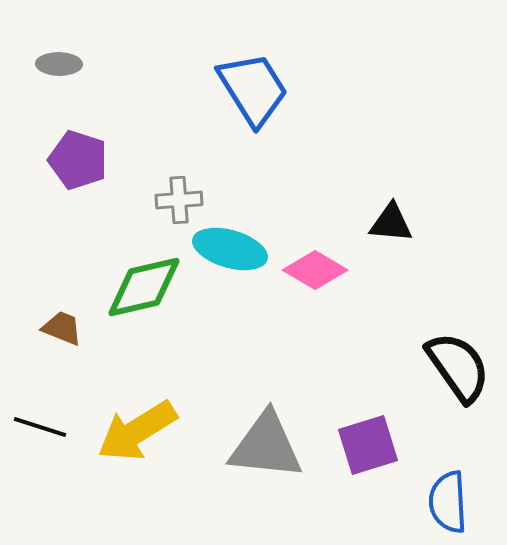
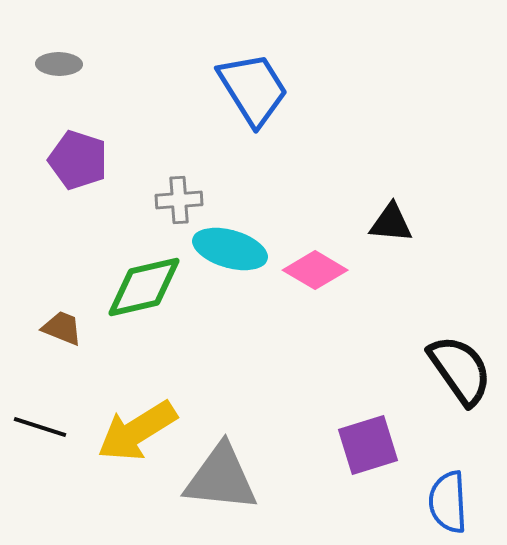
black semicircle: moved 2 px right, 3 px down
gray triangle: moved 45 px left, 32 px down
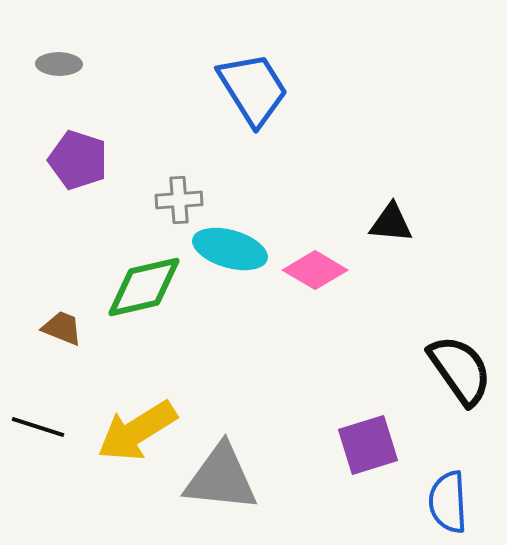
black line: moved 2 px left
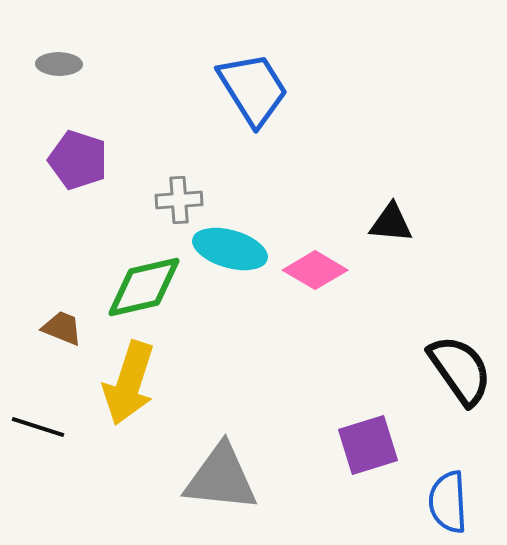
yellow arrow: moved 8 px left, 48 px up; rotated 40 degrees counterclockwise
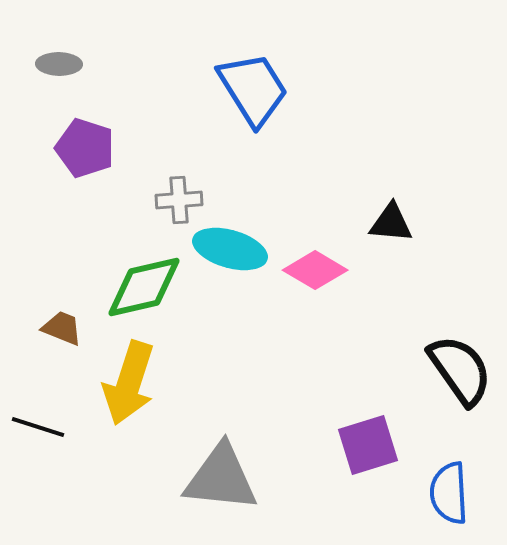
purple pentagon: moved 7 px right, 12 px up
blue semicircle: moved 1 px right, 9 px up
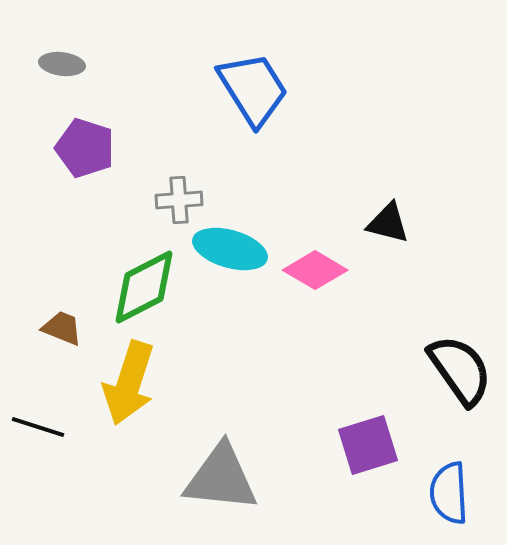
gray ellipse: moved 3 px right; rotated 6 degrees clockwise
black triangle: moved 3 px left; rotated 9 degrees clockwise
green diamond: rotated 14 degrees counterclockwise
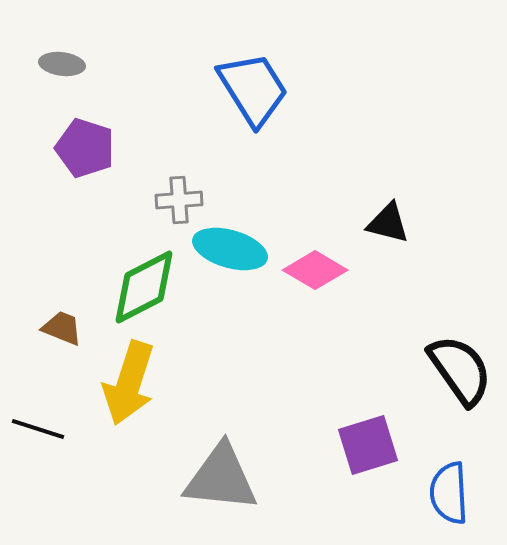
black line: moved 2 px down
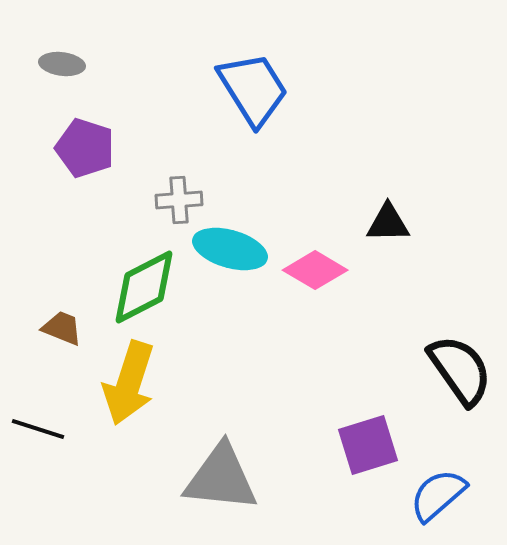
black triangle: rotated 15 degrees counterclockwise
blue semicircle: moved 11 px left, 2 px down; rotated 52 degrees clockwise
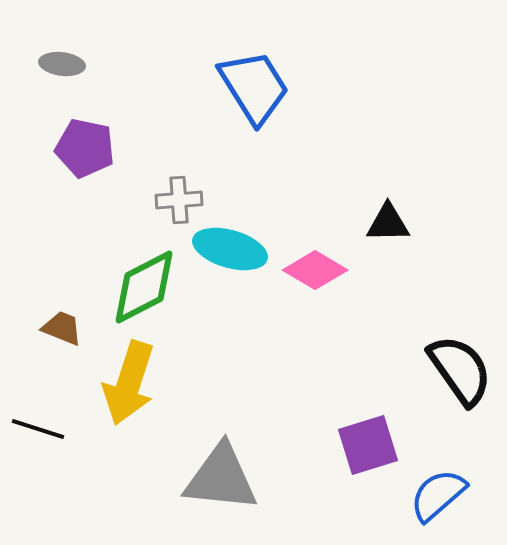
blue trapezoid: moved 1 px right, 2 px up
purple pentagon: rotated 6 degrees counterclockwise
